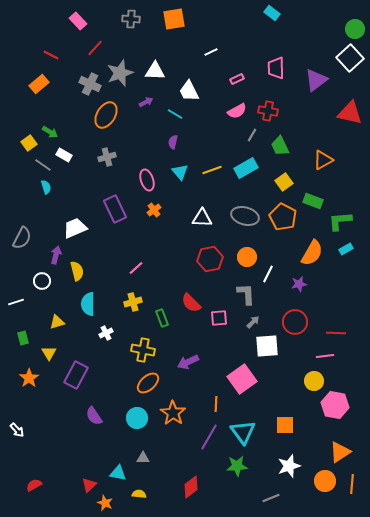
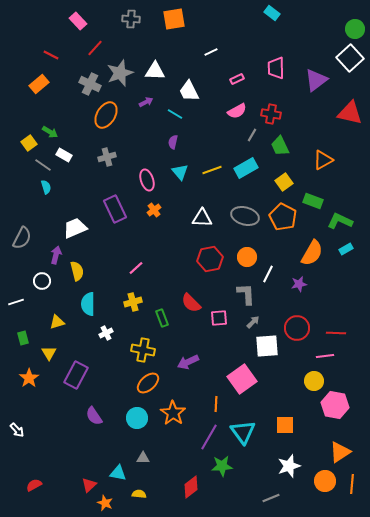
red cross at (268, 111): moved 3 px right, 3 px down
green L-shape at (340, 221): rotated 30 degrees clockwise
red circle at (295, 322): moved 2 px right, 6 px down
green star at (237, 466): moved 15 px left
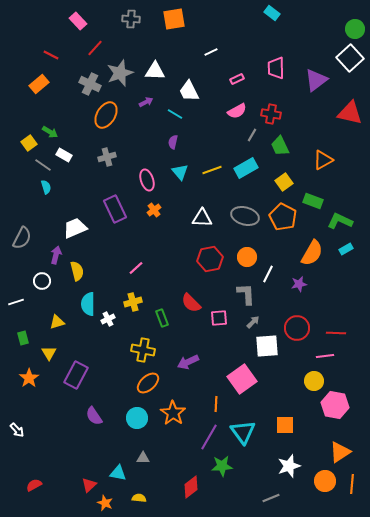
white cross at (106, 333): moved 2 px right, 14 px up
yellow semicircle at (139, 494): moved 4 px down
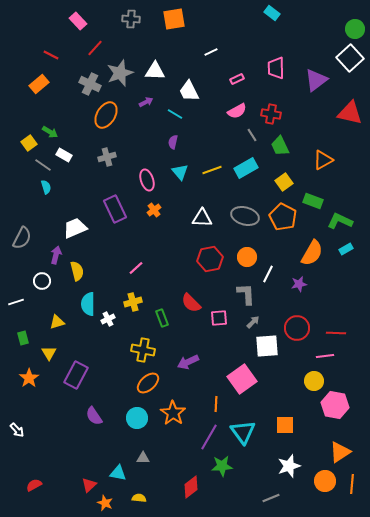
gray line at (252, 135): rotated 64 degrees counterclockwise
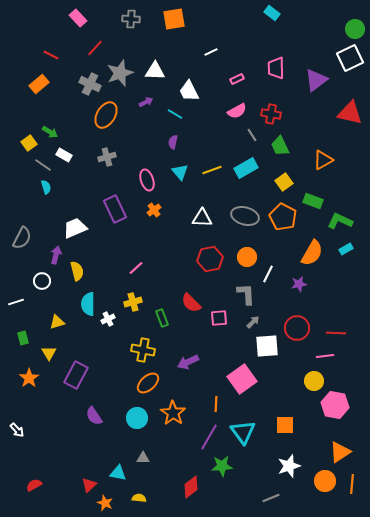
pink rectangle at (78, 21): moved 3 px up
white square at (350, 58): rotated 16 degrees clockwise
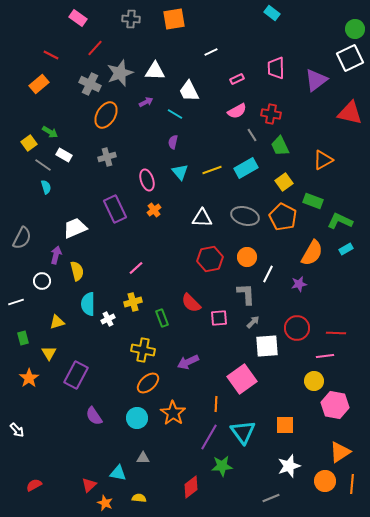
pink rectangle at (78, 18): rotated 12 degrees counterclockwise
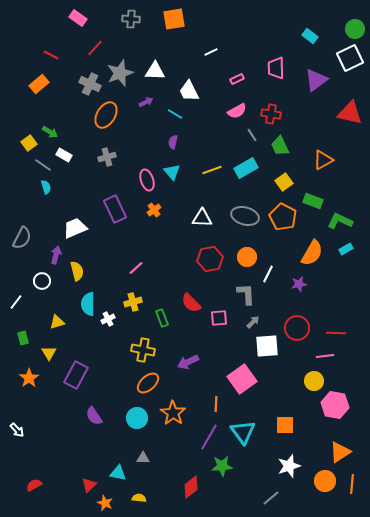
cyan rectangle at (272, 13): moved 38 px right, 23 px down
cyan triangle at (180, 172): moved 8 px left
white line at (16, 302): rotated 35 degrees counterclockwise
gray line at (271, 498): rotated 18 degrees counterclockwise
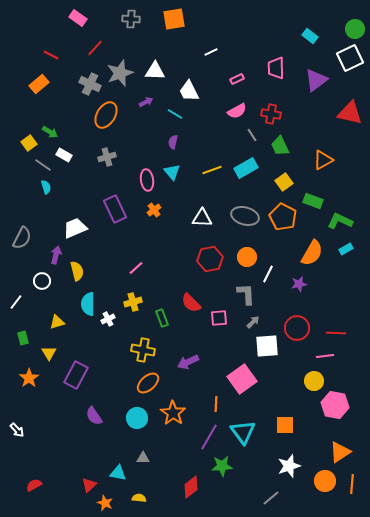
pink ellipse at (147, 180): rotated 10 degrees clockwise
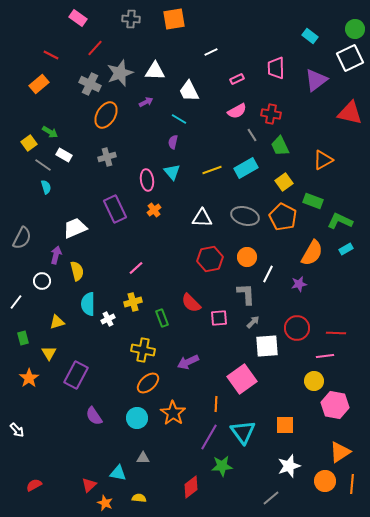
cyan line at (175, 114): moved 4 px right, 5 px down
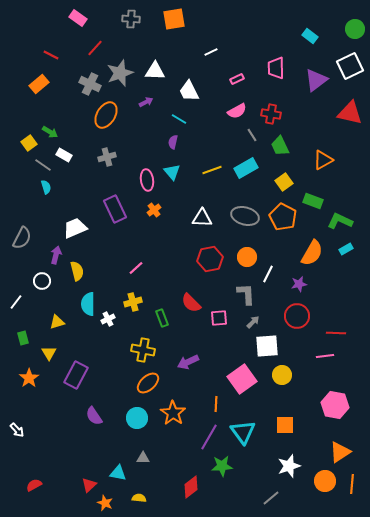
white square at (350, 58): moved 8 px down
red circle at (297, 328): moved 12 px up
yellow circle at (314, 381): moved 32 px left, 6 px up
